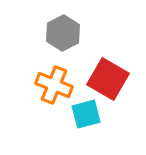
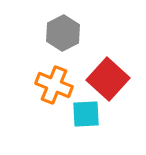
red square: rotated 12 degrees clockwise
cyan square: rotated 12 degrees clockwise
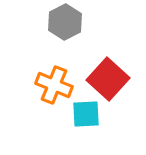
gray hexagon: moved 2 px right, 11 px up
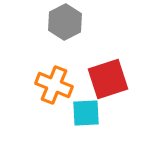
red square: rotated 30 degrees clockwise
cyan square: moved 1 px up
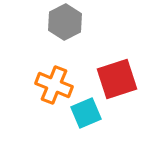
red square: moved 9 px right
cyan square: rotated 20 degrees counterclockwise
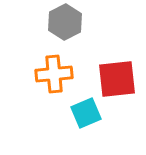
red square: rotated 12 degrees clockwise
orange cross: moved 11 px up; rotated 27 degrees counterclockwise
